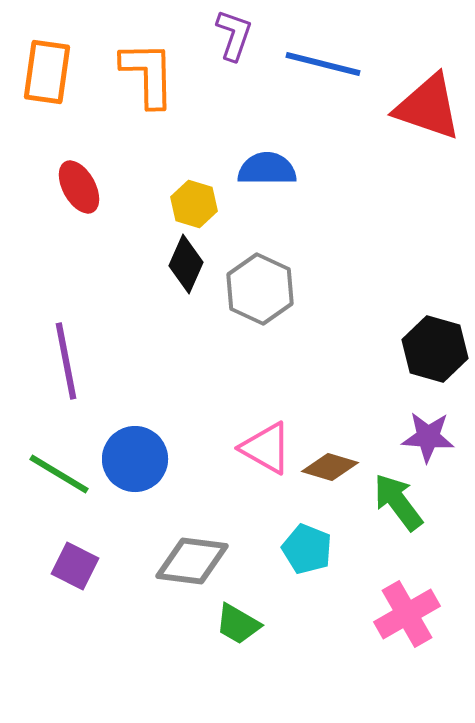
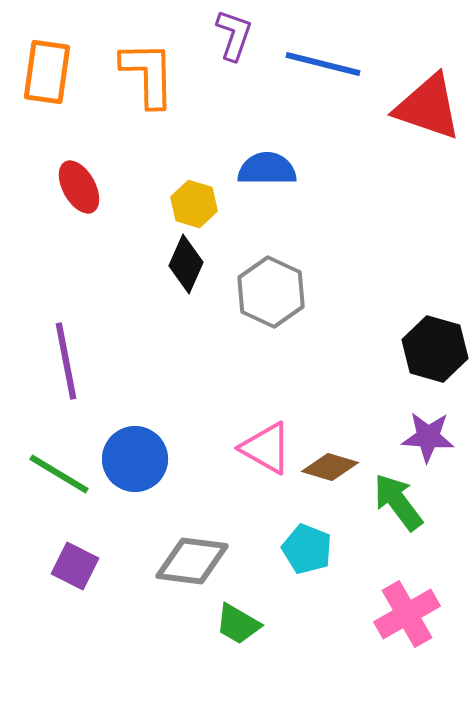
gray hexagon: moved 11 px right, 3 px down
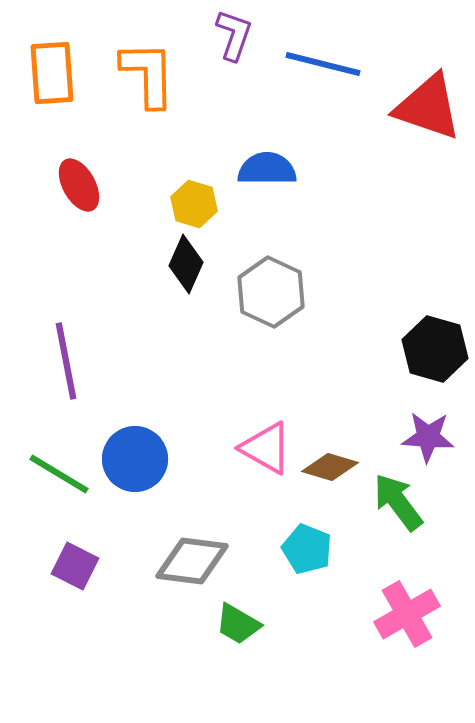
orange rectangle: moved 5 px right, 1 px down; rotated 12 degrees counterclockwise
red ellipse: moved 2 px up
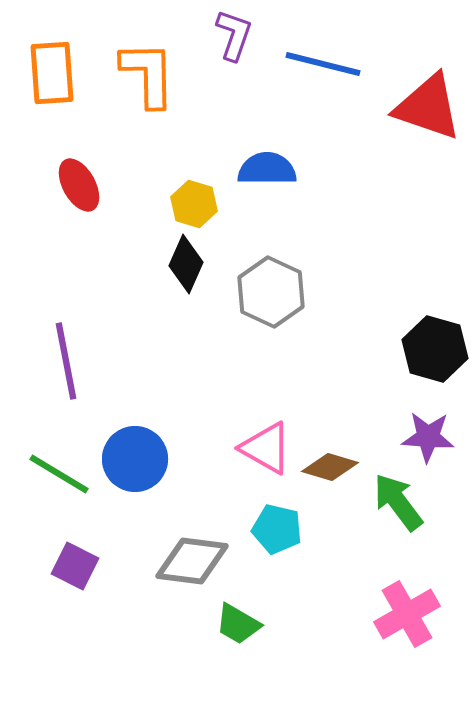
cyan pentagon: moved 30 px left, 20 px up; rotated 9 degrees counterclockwise
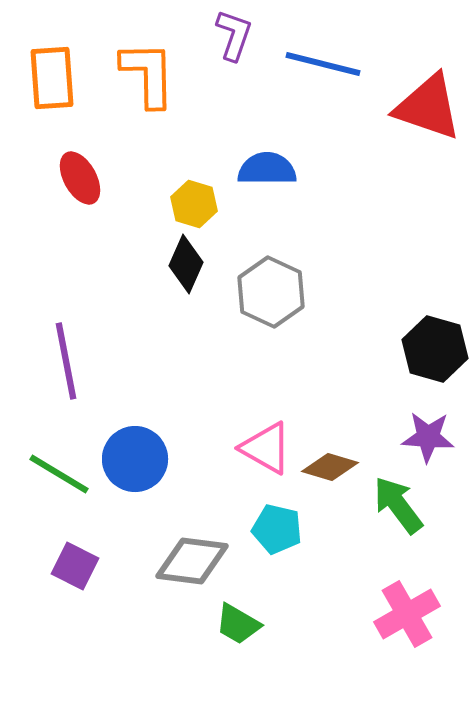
orange rectangle: moved 5 px down
red ellipse: moved 1 px right, 7 px up
green arrow: moved 3 px down
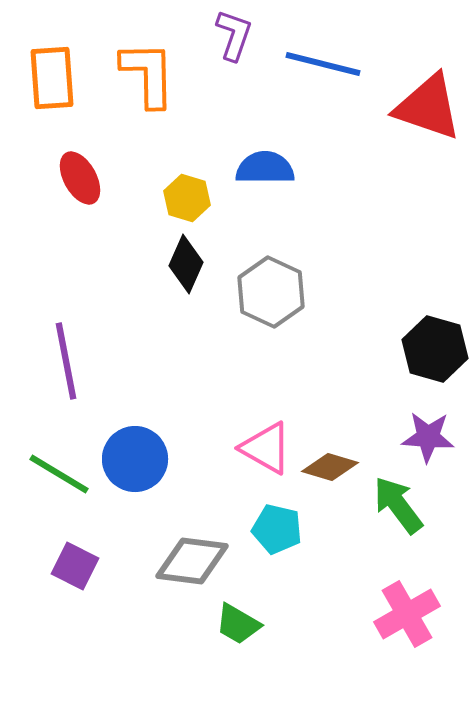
blue semicircle: moved 2 px left, 1 px up
yellow hexagon: moved 7 px left, 6 px up
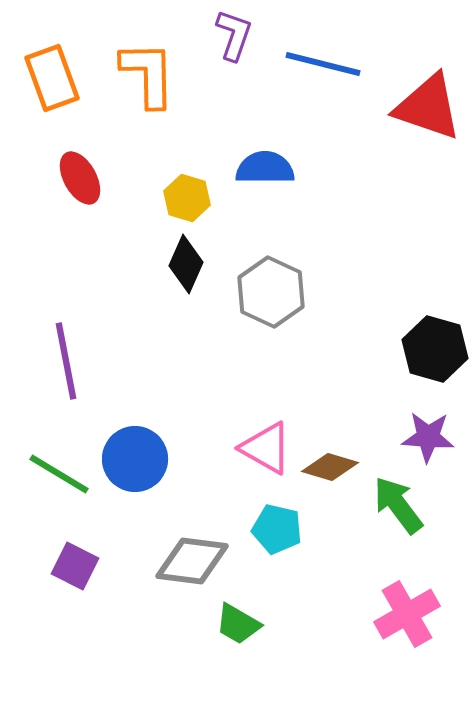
orange rectangle: rotated 16 degrees counterclockwise
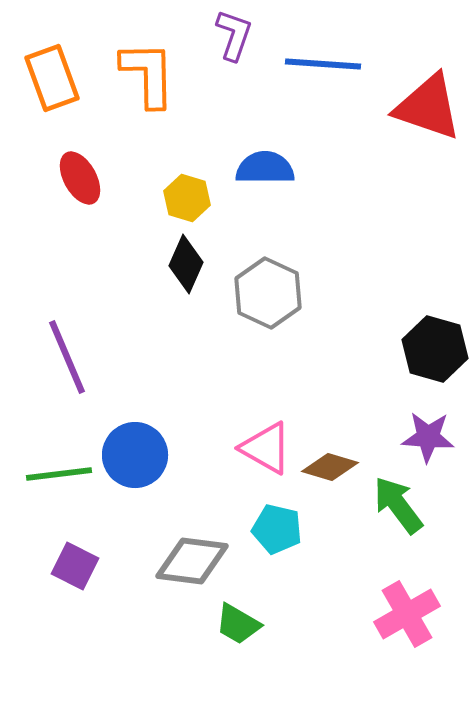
blue line: rotated 10 degrees counterclockwise
gray hexagon: moved 3 px left, 1 px down
purple line: moved 1 px right, 4 px up; rotated 12 degrees counterclockwise
blue circle: moved 4 px up
green line: rotated 38 degrees counterclockwise
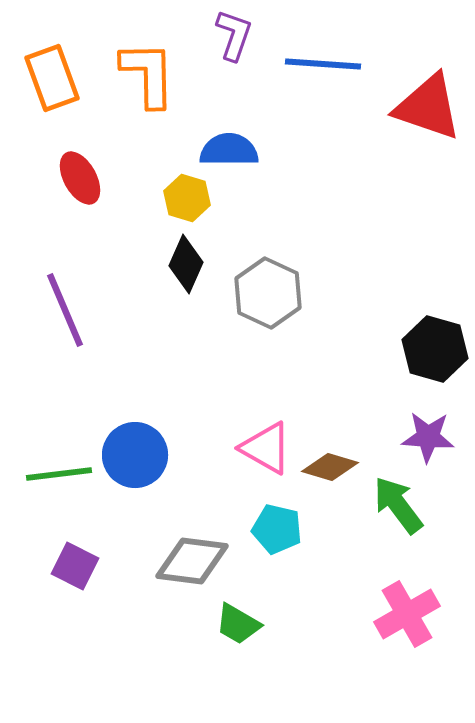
blue semicircle: moved 36 px left, 18 px up
purple line: moved 2 px left, 47 px up
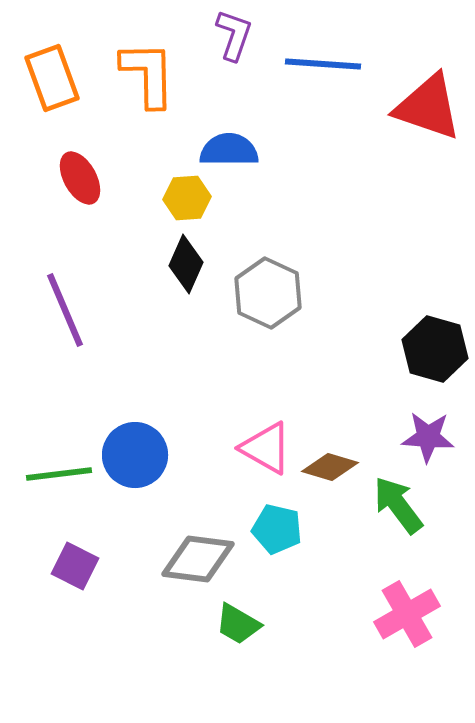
yellow hexagon: rotated 21 degrees counterclockwise
gray diamond: moved 6 px right, 2 px up
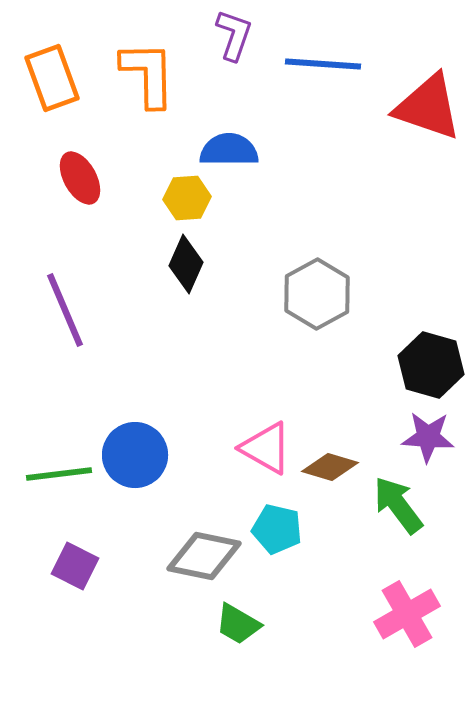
gray hexagon: moved 49 px right, 1 px down; rotated 6 degrees clockwise
black hexagon: moved 4 px left, 16 px down
gray diamond: moved 6 px right, 3 px up; rotated 4 degrees clockwise
